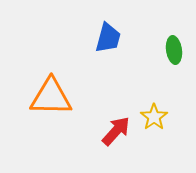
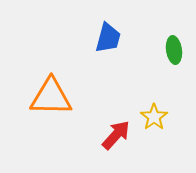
red arrow: moved 4 px down
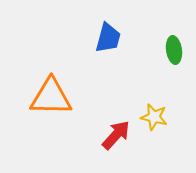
yellow star: rotated 24 degrees counterclockwise
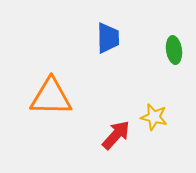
blue trapezoid: rotated 16 degrees counterclockwise
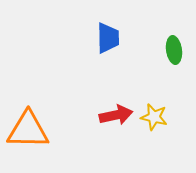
orange triangle: moved 23 px left, 33 px down
red arrow: moved 20 px up; rotated 36 degrees clockwise
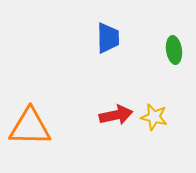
orange triangle: moved 2 px right, 3 px up
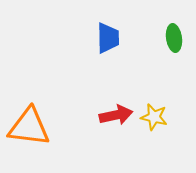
green ellipse: moved 12 px up
orange triangle: moved 1 px left; rotated 6 degrees clockwise
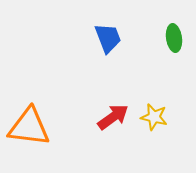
blue trapezoid: rotated 20 degrees counterclockwise
red arrow: moved 3 px left, 2 px down; rotated 24 degrees counterclockwise
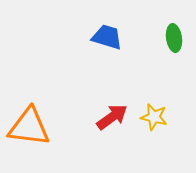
blue trapezoid: moved 1 px left, 1 px up; rotated 52 degrees counterclockwise
red arrow: moved 1 px left
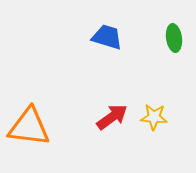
yellow star: rotated 8 degrees counterclockwise
